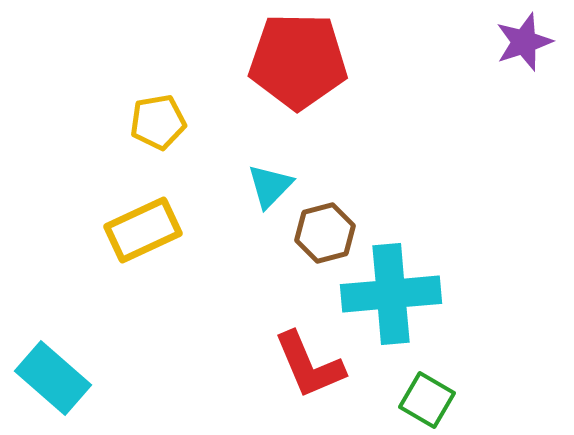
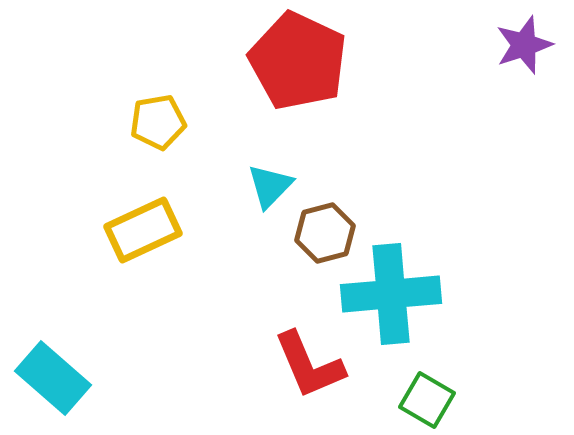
purple star: moved 3 px down
red pentagon: rotated 24 degrees clockwise
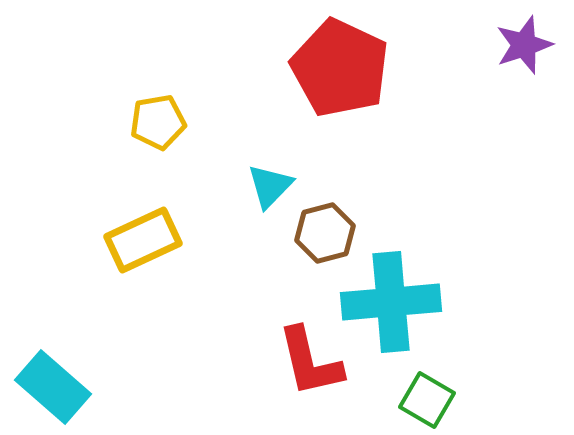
red pentagon: moved 42 px right, 7 px down
yellow rectangle: moved 10 px down
cyan cross: moved 8 px down
red L-shape: moved 1 px right, 3 px up; rotated 10 degrees clockwise
cyan rectangle: moved 9 px down
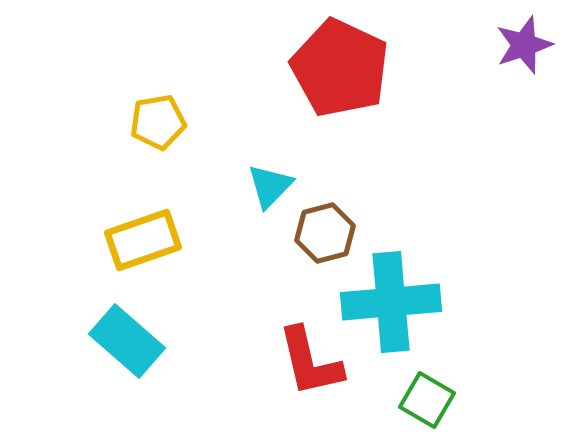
yellow rectangle: rotated 6 degrees clockwise
cyan rectangle: moved 74 px right, 46 px up
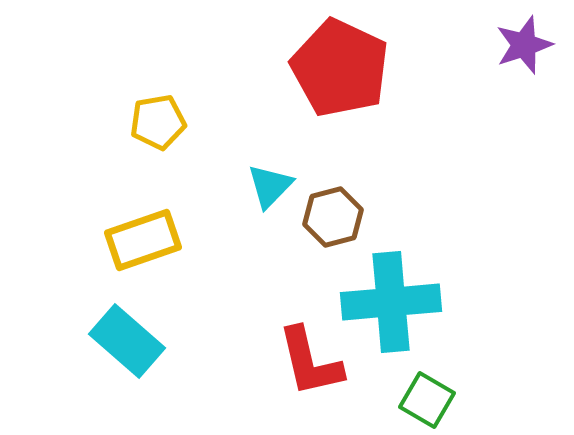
brown hexagon: moved 8 px right, 16 px up
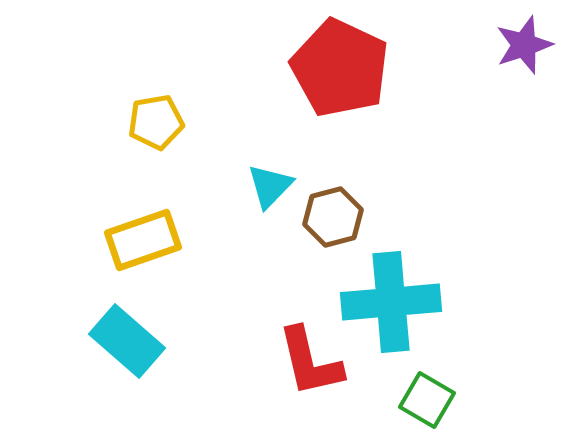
yellow pentagon: moved 2 px left
